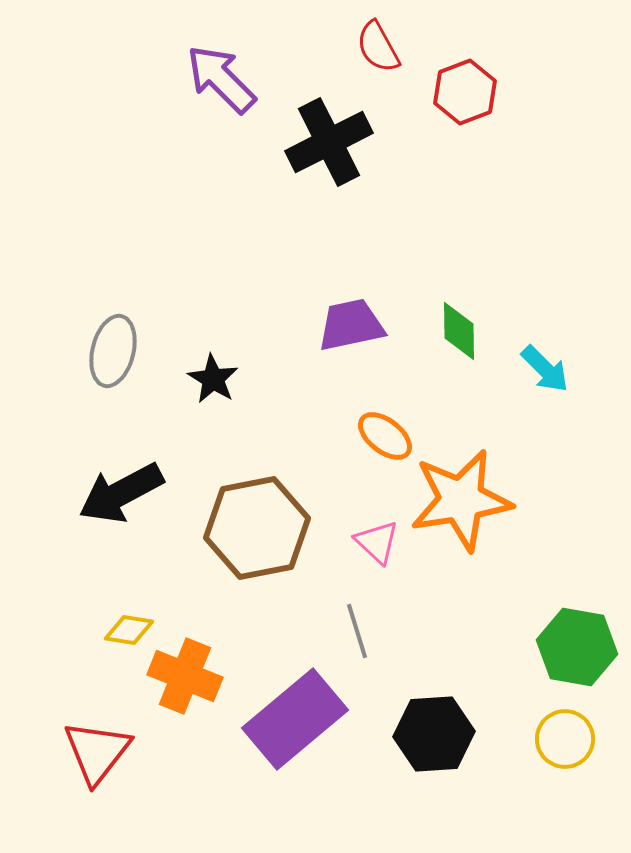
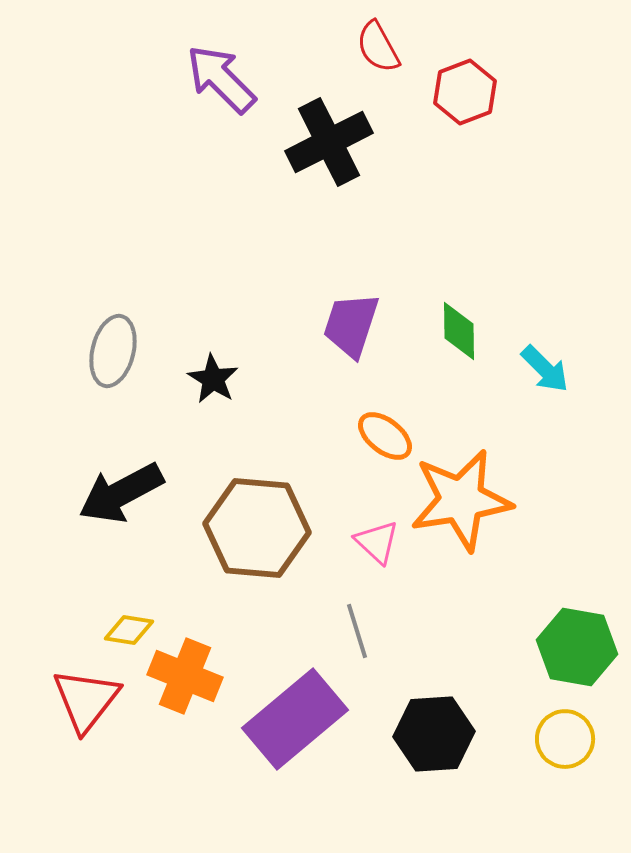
purple trapezoid: rotated 60 degrees counterclockwise
brown hexagon: rotated 16 degrees clockwise
red triangle: moved 11 px left, 52 px up
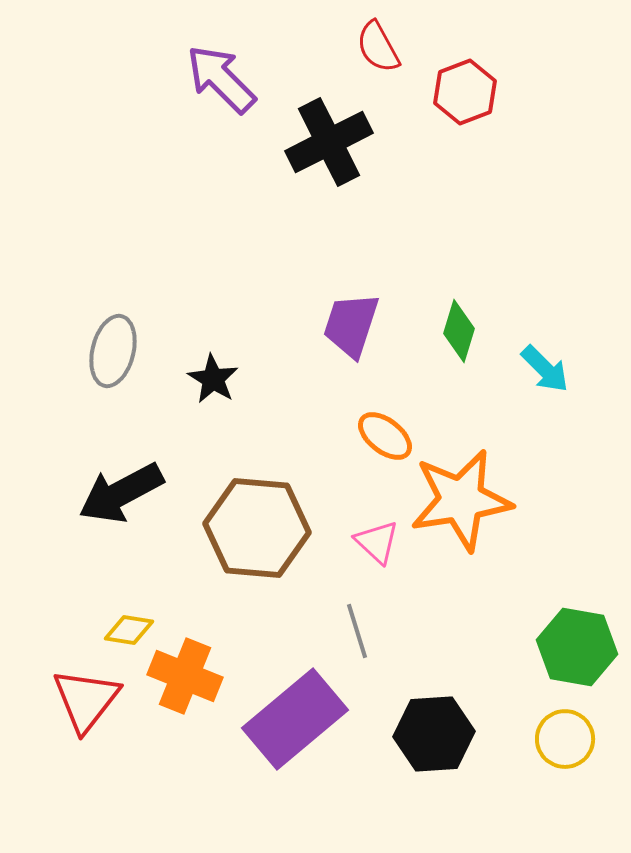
green diamond: rotated 18 degrees clockwise
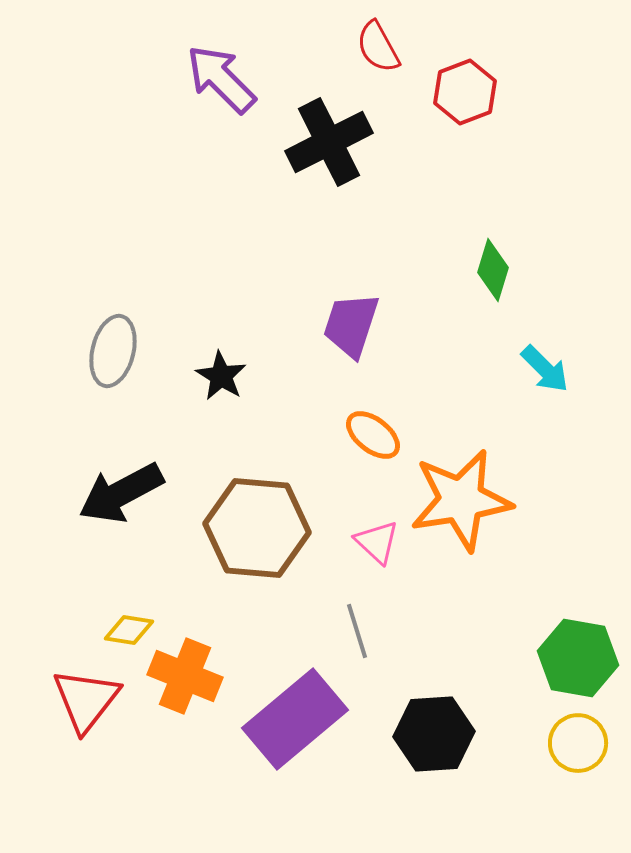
green diamond: moved 34 px right, 61 px up
black star: moved 8 px right, 3 px up
orange ellipse: moved 12 px left, 1 px up
green hexagon: moved 1 px right, 11 px down
yellow circle: moved 13 px right, 4 px down
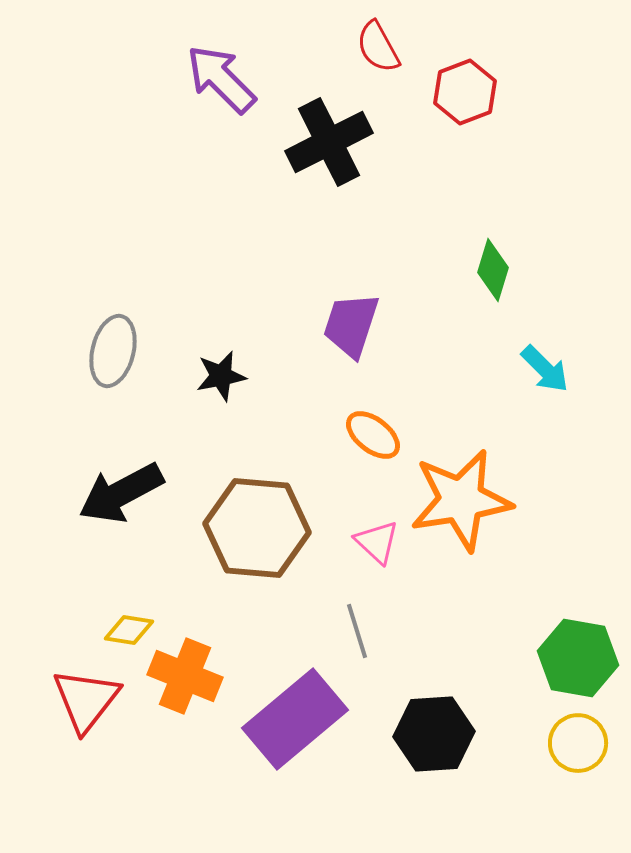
black star: rotated 30 degrees clockwise
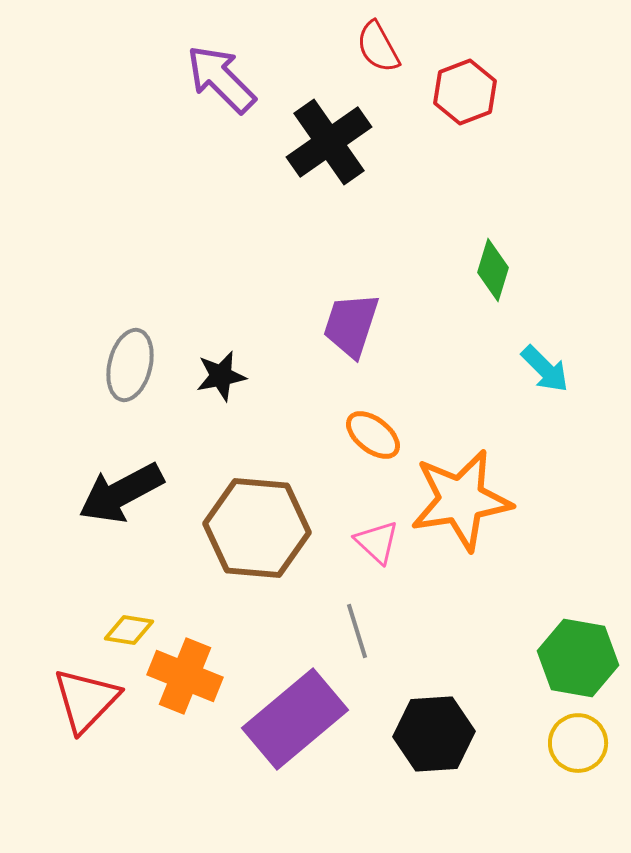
black cross: rotated 8 degrees counterclockwise
gray ellipse: moved 17 px right, 14 px down
red triangle: rotated 6 degrees clockwise
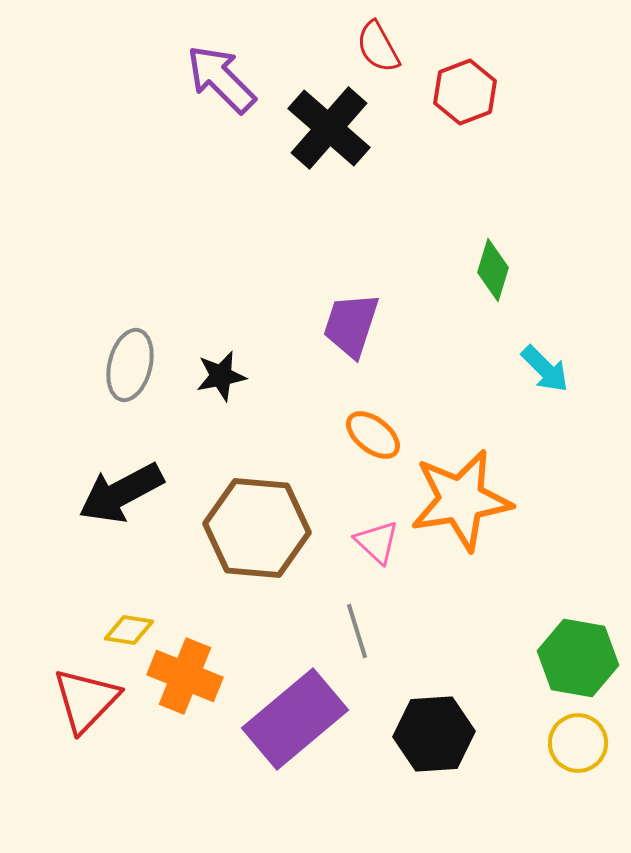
black cross: moved 14 px up; rotated 14 degrees counterclockwise
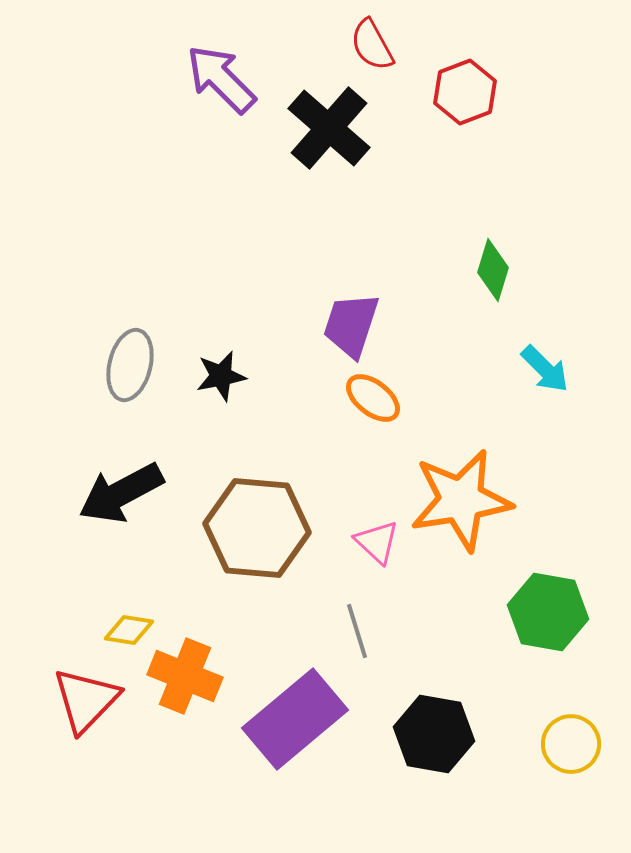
red semicircle: moved 6 px left, 2 px up
orange ellipse: moved 37 px up
green hexagon: moved 30 px left, 46 px up
black hexagon: rotated 14 degrees clockwise
yellow circle: moved 7 px left, 1 px down
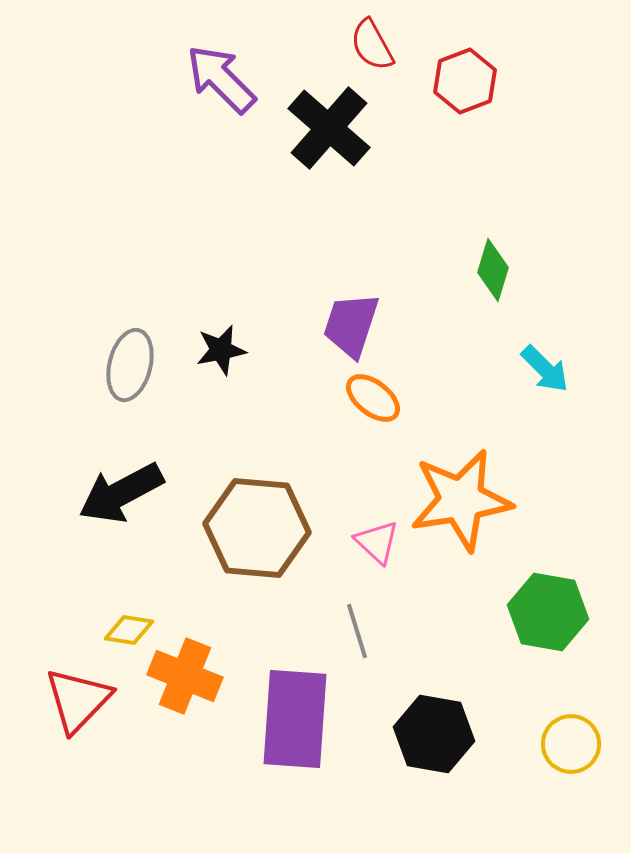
red hexagon: moved 11 px up
black star: moved 26 px up
red triangle: moved 8 px left
purple rectangle: rotated 46 degrees counterclockwise
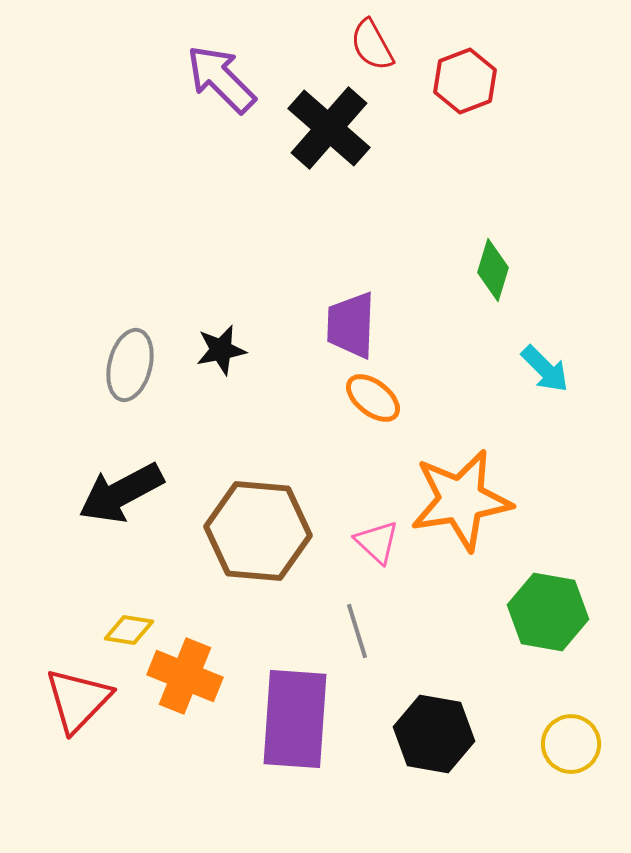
purple trapezoid: rotated 16 degrees counterclockwise
brown hexagon: moved 1 px right, 3 px down
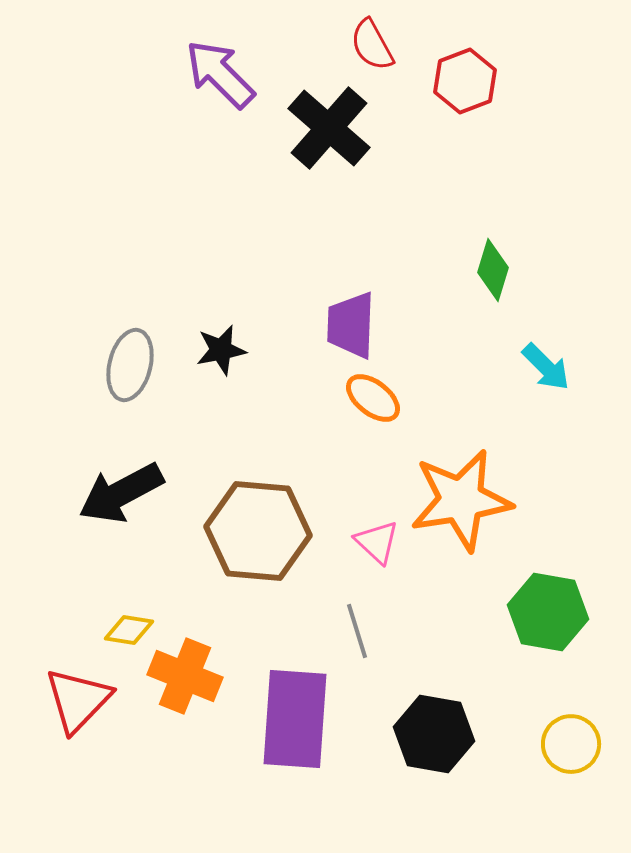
purple arrow: moved 1 px left, 5 px up
cyan arrow: moved 1 px right, 2 px up
